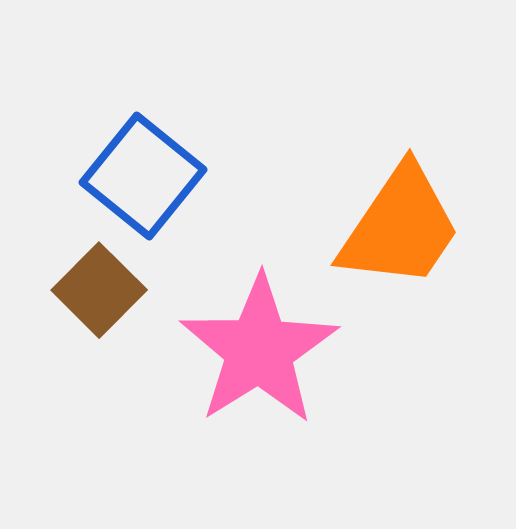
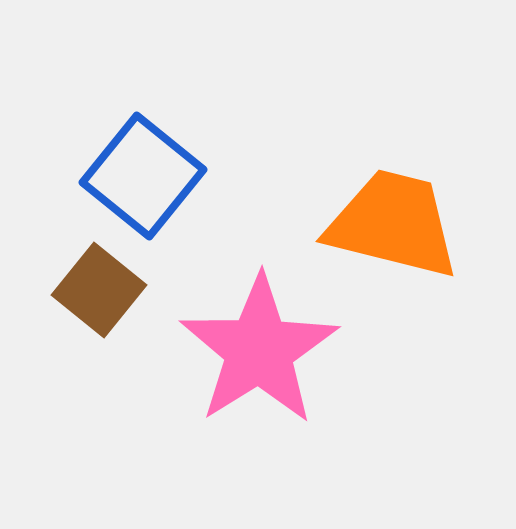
orange trapezoid: moved 7 px left, 3 px up; rotated 110 degrees counterclockwise
brown square: rotated 6 degrees counterclockwise
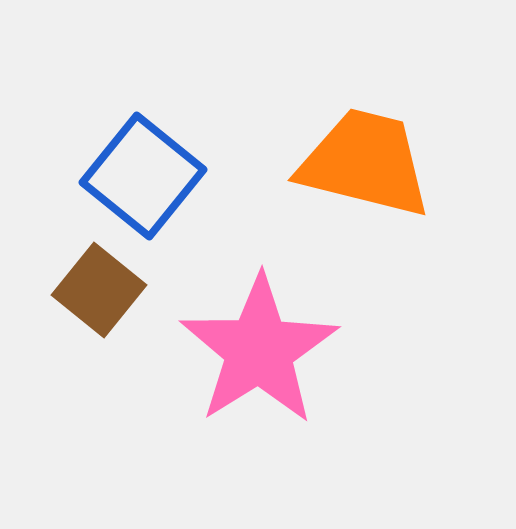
orange trapezoid: moved 28 px left, 61 px up
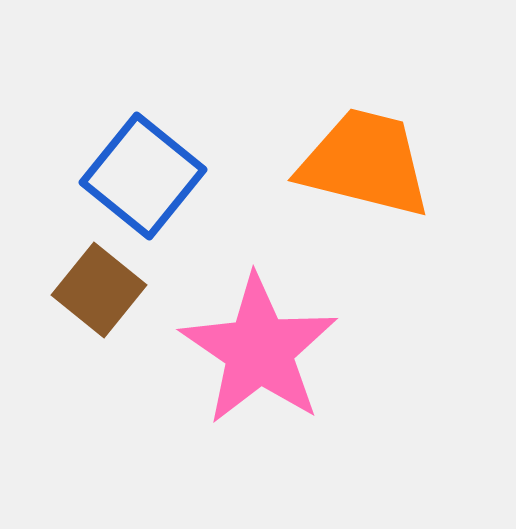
pink star: rotated 6 degrees counterclockwise
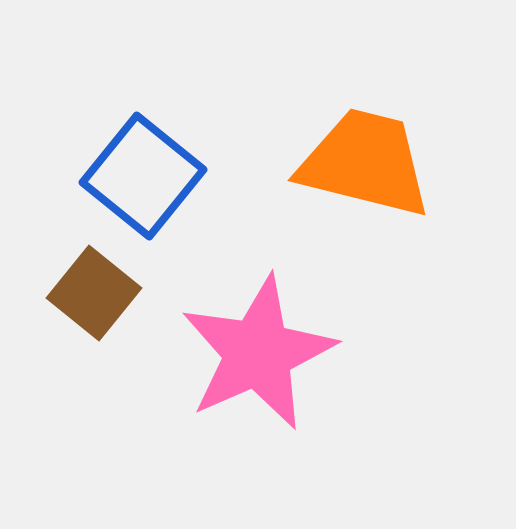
brown square: moved 5 px left, 3 px down
pink star: moved 1 px left, 3 px down; rotated 14 degrees clockwise
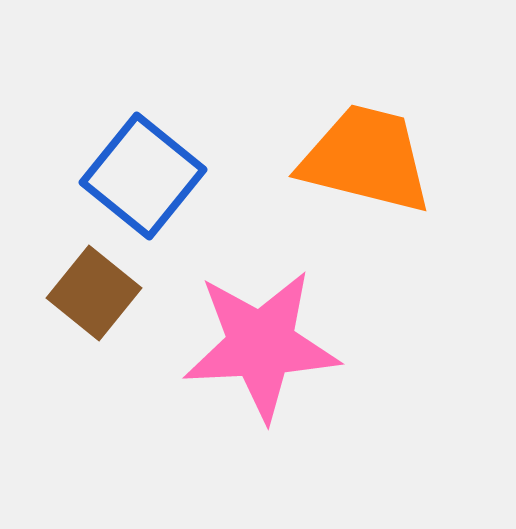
orange trapezoid: moved 1 px right, 4 px up
pink star: moved 3 px right, 8 px up; rotated 21 degrees clockwise
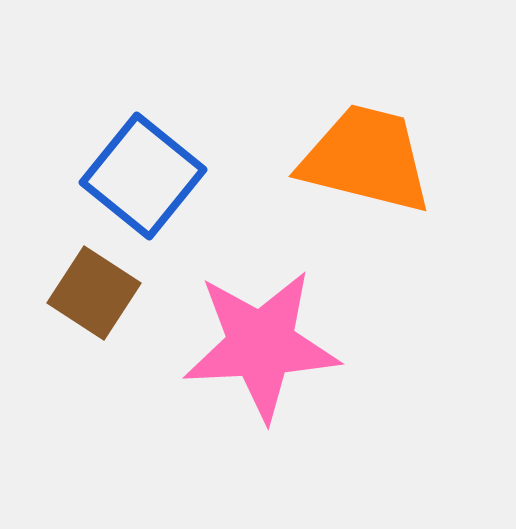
brown square: rotated 6 degrees counterclockwise
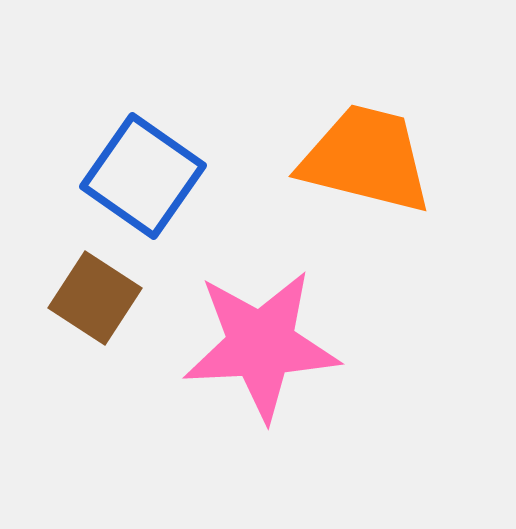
blue square: rotated 4 degrees counterclockwise
brown square: moved 1 px right, 5 px down
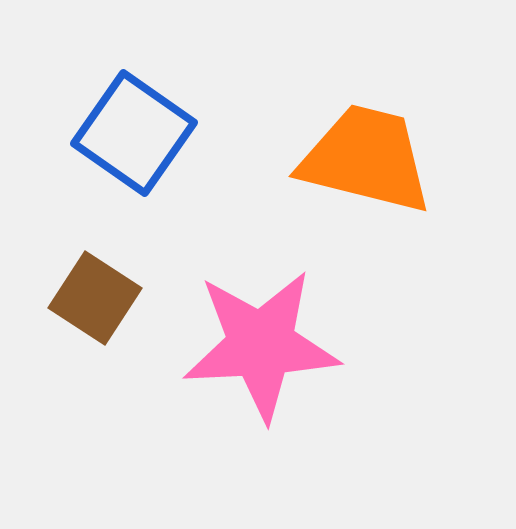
blue square: moved 9 px left, 43 px up
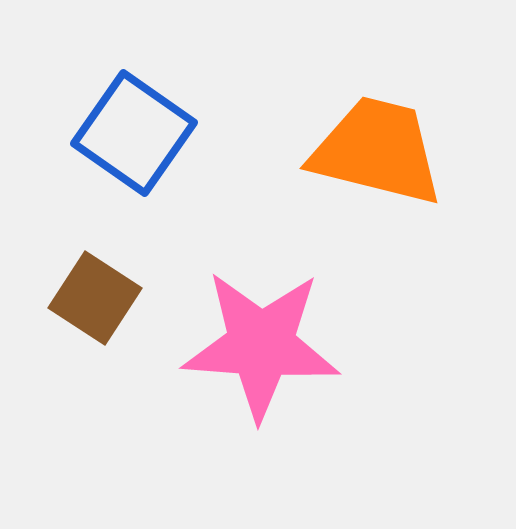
orange trapezoid: moved 11 px right, 8 px up
pink star: rotated 7 degrees clockwise
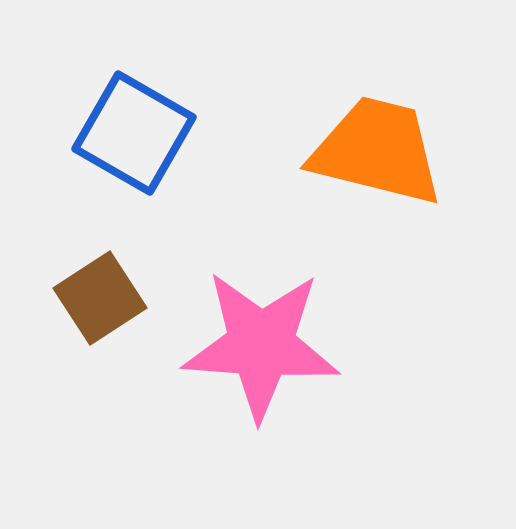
blue square: rotated 5 degrees counterclockwise
brown square: moved 5 px right; rotated 24 degrees clockwise
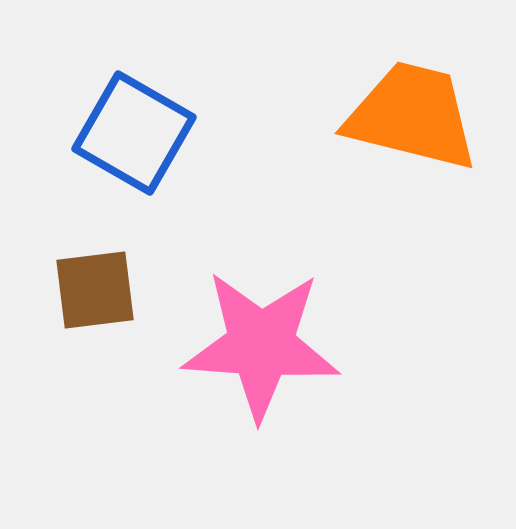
orange trapezoid: moved 35 px right, 35 px up
brown square: moved 5 px left, 8 px up; rotated 26 degrees clockwise
